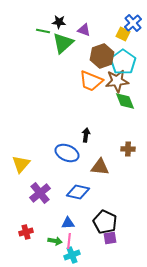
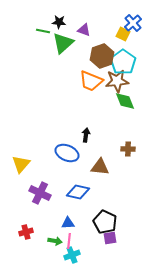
purple cross: rotated 25 degrees counterclockwise
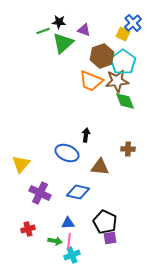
green line: rotated 32 degrees counterclockwise
red cross: moved 2 px right, 3 px up
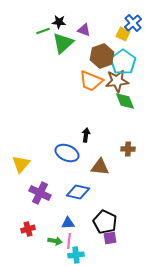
cyan cross: moved 4 px right; rotated 14 degrees clockwise
